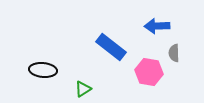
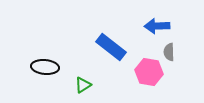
gray semicircle: moved 5 px left, 1 px up
black ellipse: moved 2 px right, 3 px up
green triangle: moved 4 px up
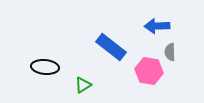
gray semicircle: moved 1 px right
pink hexagon: moved 1 px up
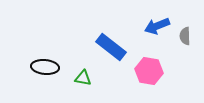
blue arrow: rotated 20 degrees counterclockwise
gray semicircle: moved 15 px right, 16 px up
green triangle: moved 7 px up; rotated 42 degrees clockwise
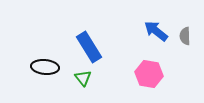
blue arrow: moved 1 px left, 5 px down; rotated 60 degrees clockwise
blue rectangle: moved 22 px left; rotated 20 degrees clockwise
pink hexagon: moved 3 px down
green triangle: rotated 42 degrees clockwise
